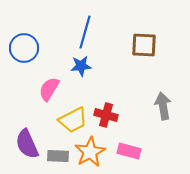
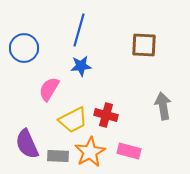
blue line: moved 6 px left, 2 px up
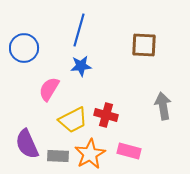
orange star: moved 2 px down
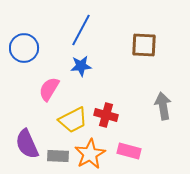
blue line: moved 2 px right; rotated 12 degrees clockwise
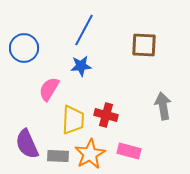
blue line: moved 3 px right
yellow trapezoid: rotated 60 degrees counterclockwise
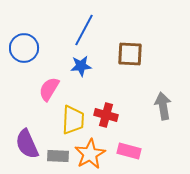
brown square: moved 14 px left, 9 px down
